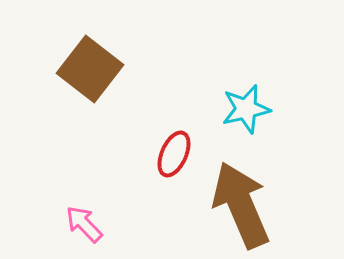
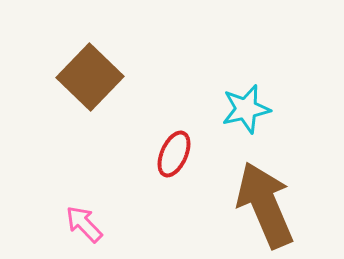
brown square: moved 8 px down; rotated 6 degrees clockwise
brown arrow: moved 24 px right
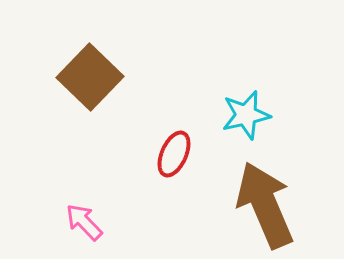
cyan star: moved 6 px down
pink arrow: moved 2 px up
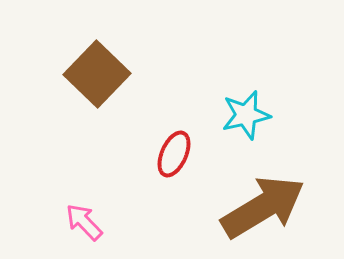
brown square: moved 7 px right, 3 px up
brown arrow: moved 2 px left, 2 px down; rotated 82 degrees clockwise
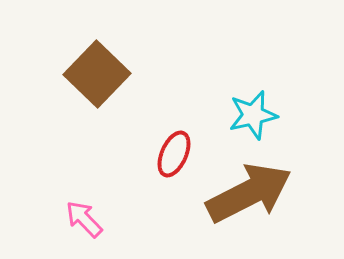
cyan star: moved 7 px right
brown arrow: moved 14 px left, 14 px up; rotated 4 degrees clockwise
pink arrow: moved 3 px up
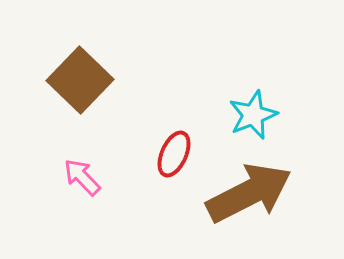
brown square: moved 17 px left, 6 px down
cyan star: rotated 9 degrees counterclockwise
pink arrow: moved 2 px left, 42 px up
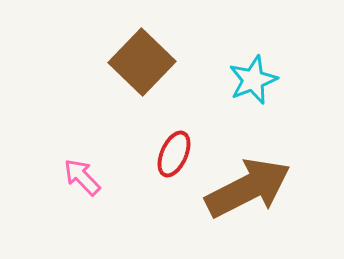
brown square: moved 62 px right, 18 px up
cyan star: moved 35 px up
brown arrow: moved 1 px left, 5 px up
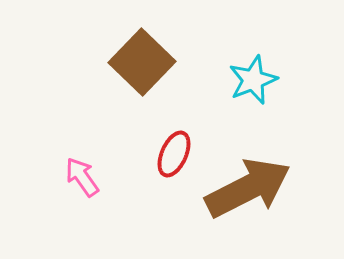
pink arrow: rotated 9 degrees clockwise
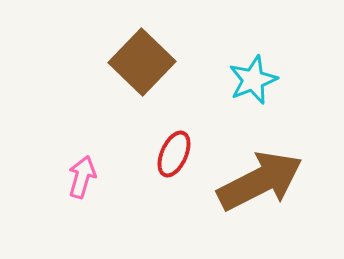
pink arrow: rotated 51 degrees clockwise
brown arrow: moved 12 px right, 7 px up
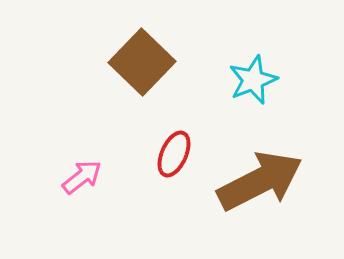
pink arrow: rotated 36 degrees clockwise
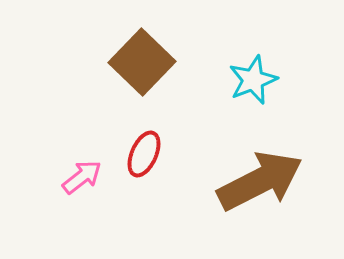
red ellipse: moved 30 px left
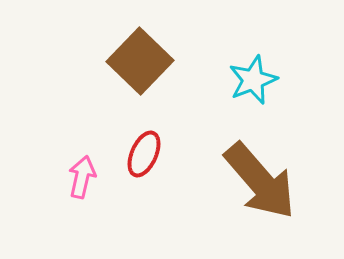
brown square: moved 2 px left, 1 px up
pink arrow: rotated 39 degrees counterclockwise
brown arrow: rotated 76 degrees clockwise
